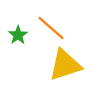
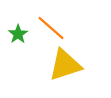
green star: moved 1 px up
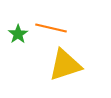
orange line: rotated 28 degrees counterclockwise
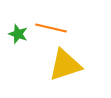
green star: rotated 18 degrees counterclockwise
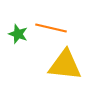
yellow triangle: rotated 24 degrees clockwise
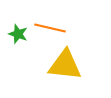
orange line: moved 1 px left
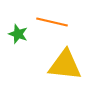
orange line: moved 2 px right, 6 px up
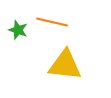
green star: moved 4 px up
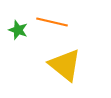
yellow triangle: rotated 33 degrees clockwise
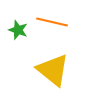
yellow triangle: moved 12 px left, 5 px down
